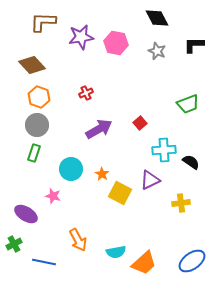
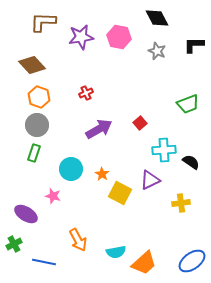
pink hexagon: moved 3 px right, 6 px up
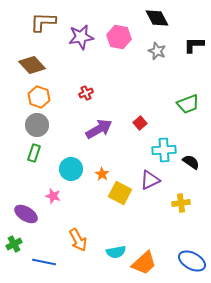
blue ellipse: rotated 64 degrees clockwise
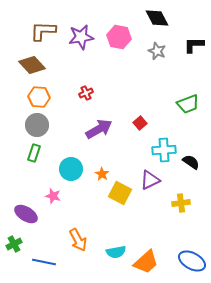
brown L-shape: moved 9 px down
orange hexagon: rotated 15 degrees counterclockwise
orange trapezoid: moved 2 px right, 1 px up
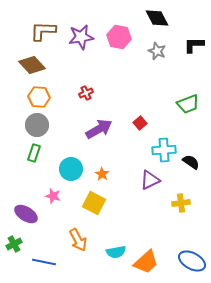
yellow square: moved 26 px left, 10 px down
